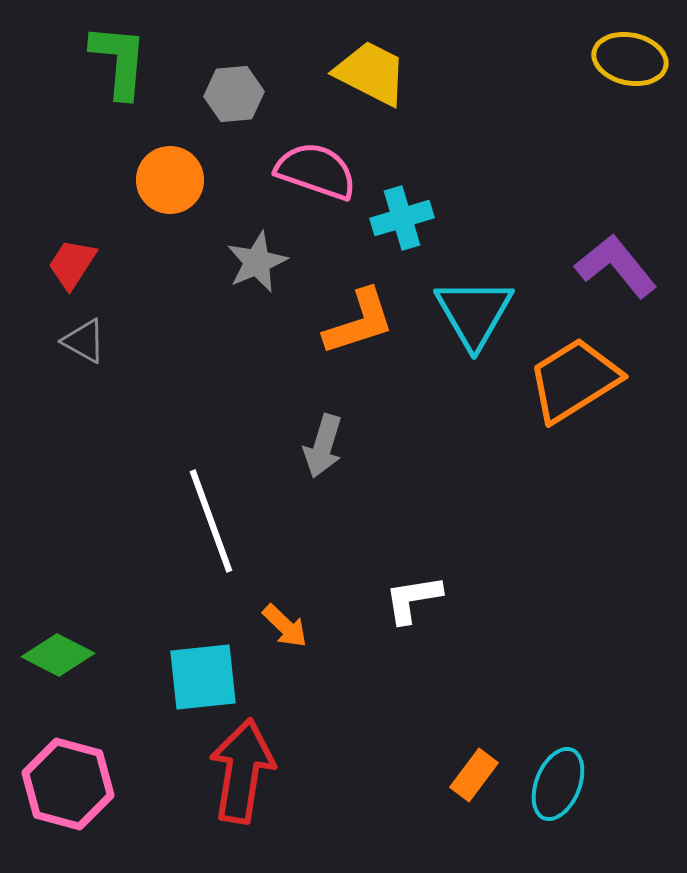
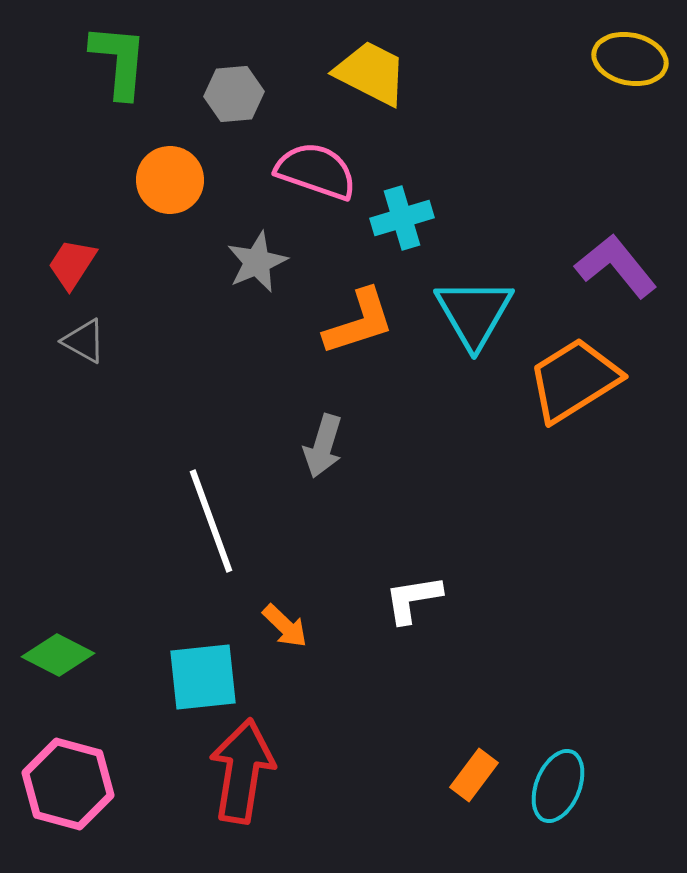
cyan ellipse: moved 2 px down
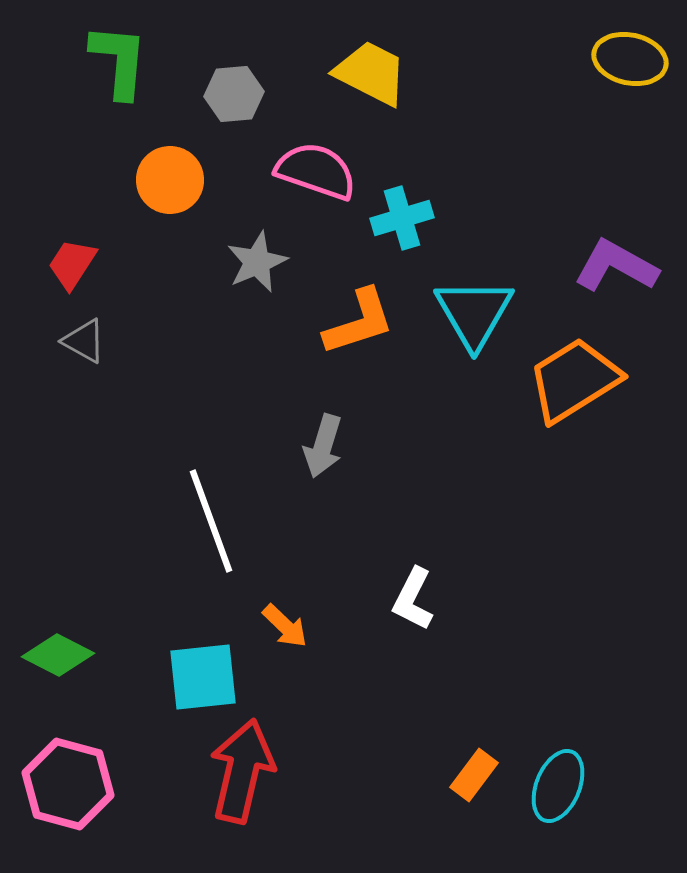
purple L-shape: rotated 22 degrees counterclockwise
white L-shape: rotated 54 degrees counterclockwise
red arrow: rotated 4 degrees clockwise
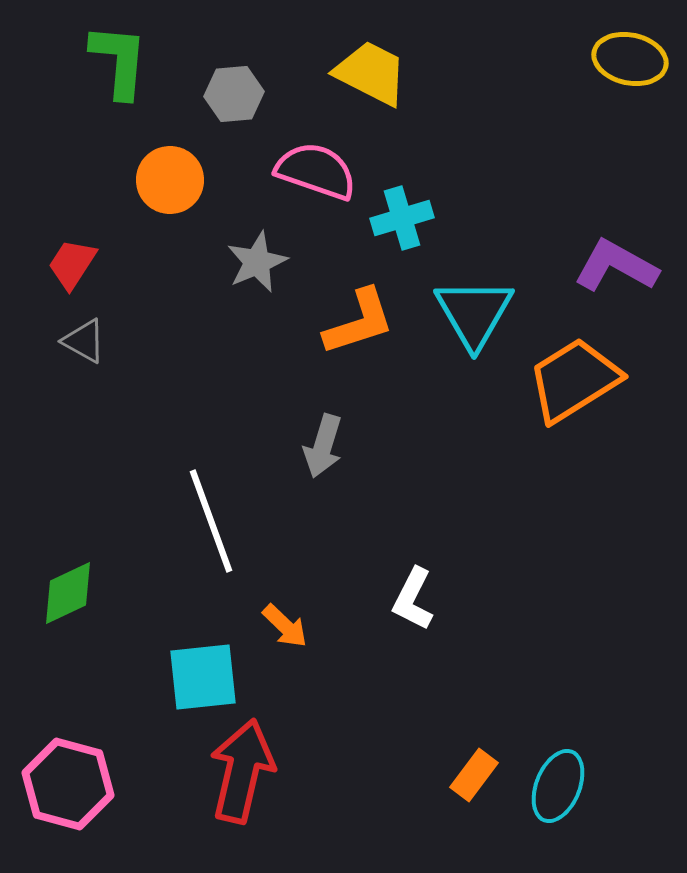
green diamond: moved 10 px right, 62 px up; rotated 52 degrees counterclockwise
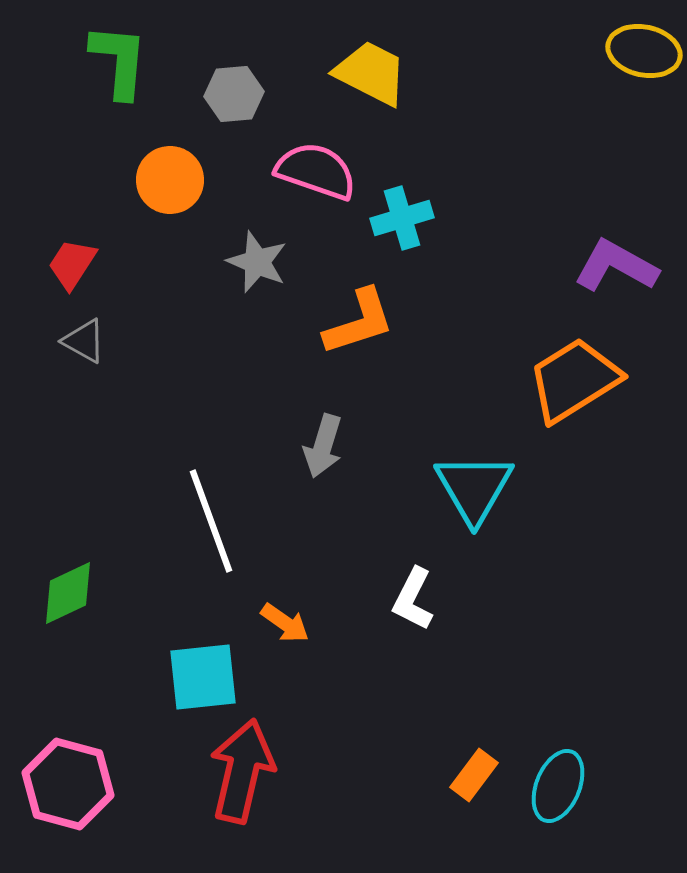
yellow ellipse: moved 14 px right, 8 px up
gray star: rotated 26 degrees counterclockwise
cyan triangle: moved 175 px down
orange arrow: moved 3 px up; rotated 9 degrees counterclockwise
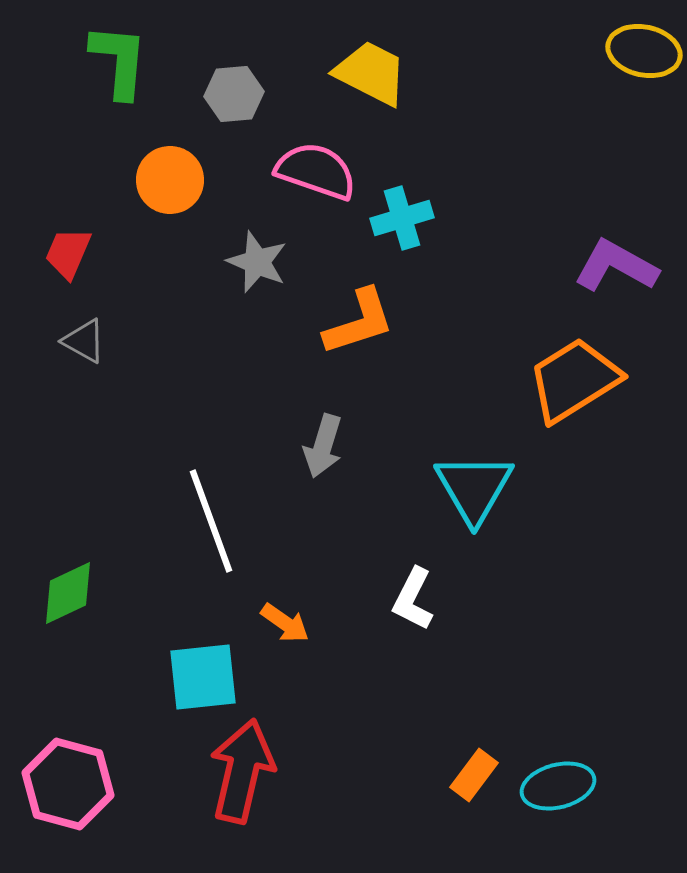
red trapezoid: moved 4 px left, 11 px up; rotated 10 degrees counterclockwise
cyan ellipse: rotated 54 degrees clockwise
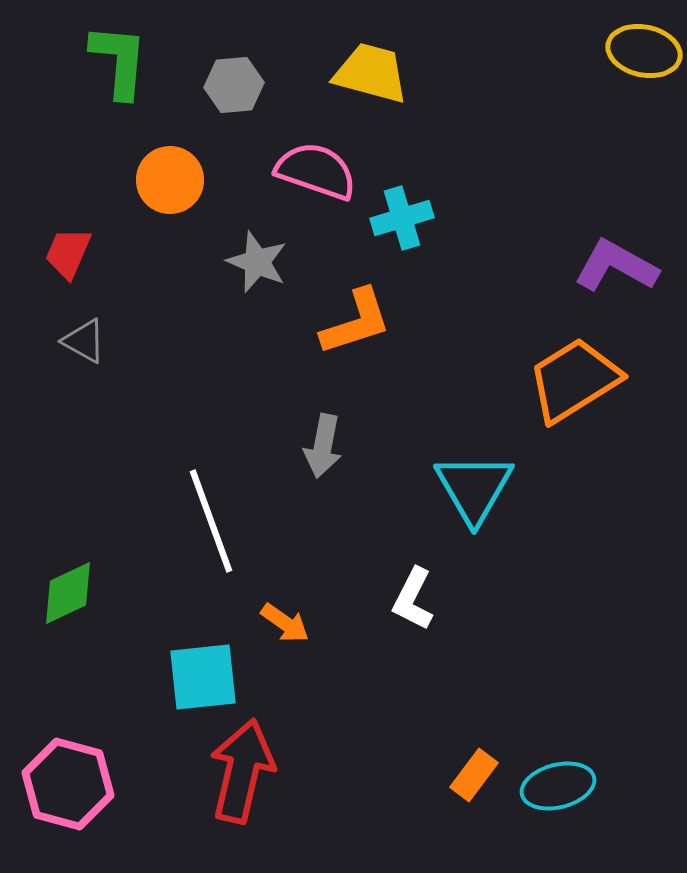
yellow trapezoid: rotated 12 degrees counterclockwise
gray hexagon: moved 9 px up
orange L-shape: moved 3 px left
gray arrow: rotated 6 degrees counterclockwise
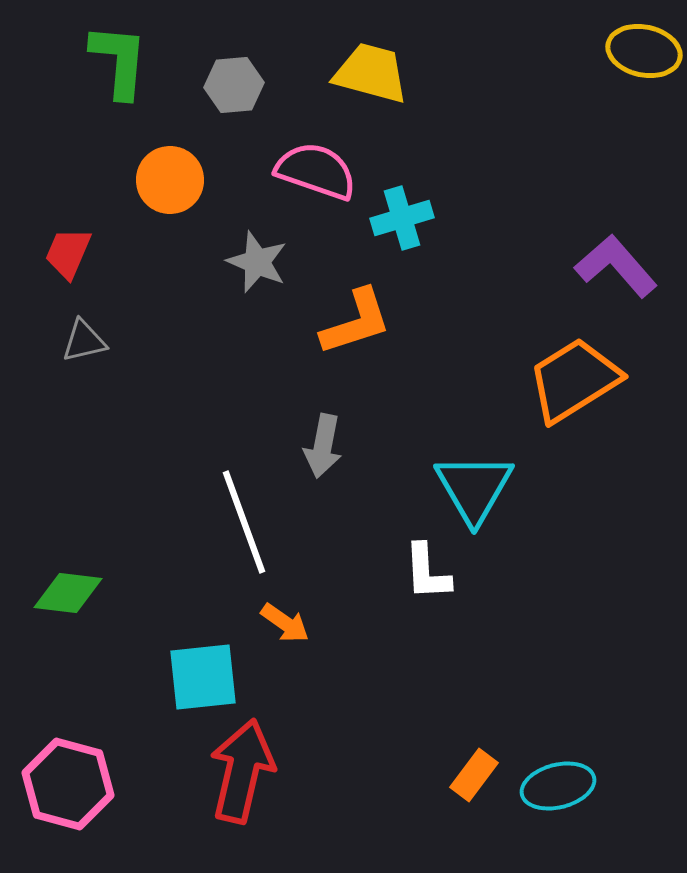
purple L-shape: rotated 20 degrees clockwise
gray triangle: rotated 42 degrees counterclockwise
white line: moved 33 px right, 1 px down
green diamond: rotated 32 degrees clockwise
white L-shape: moved 14 px right, 27 px up; rotated 30 degrees counterclockwise
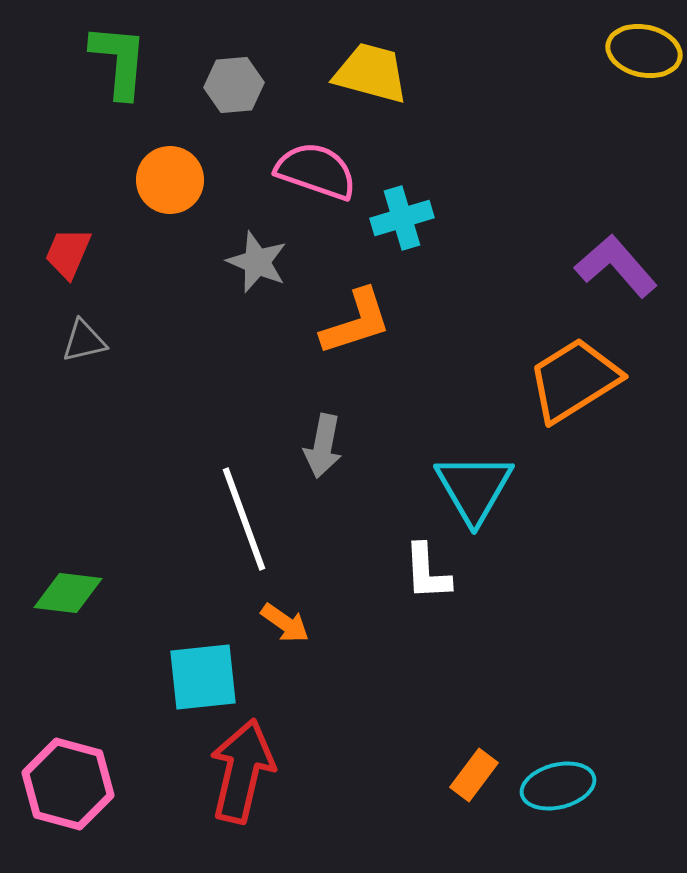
white line: moved 3 px up
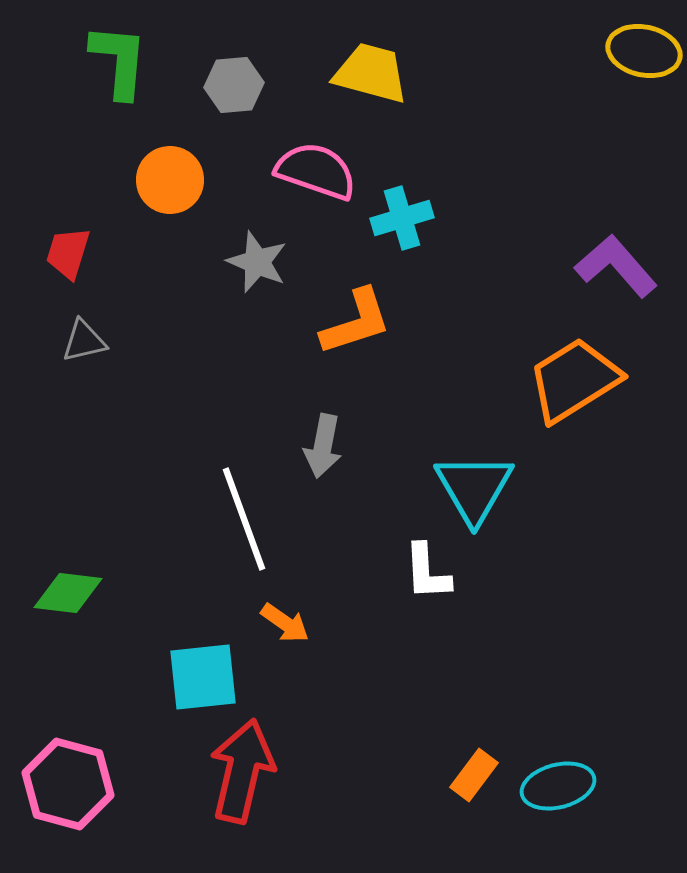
red trapezoid: rotated 6 degrees counterclockwise
